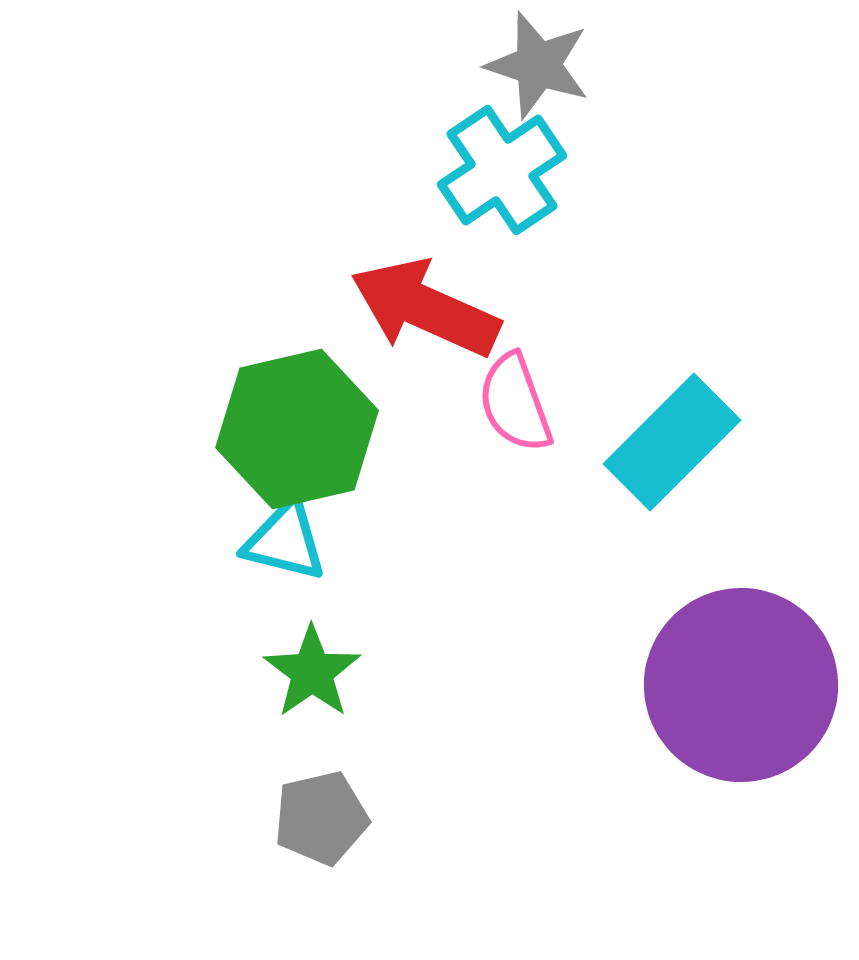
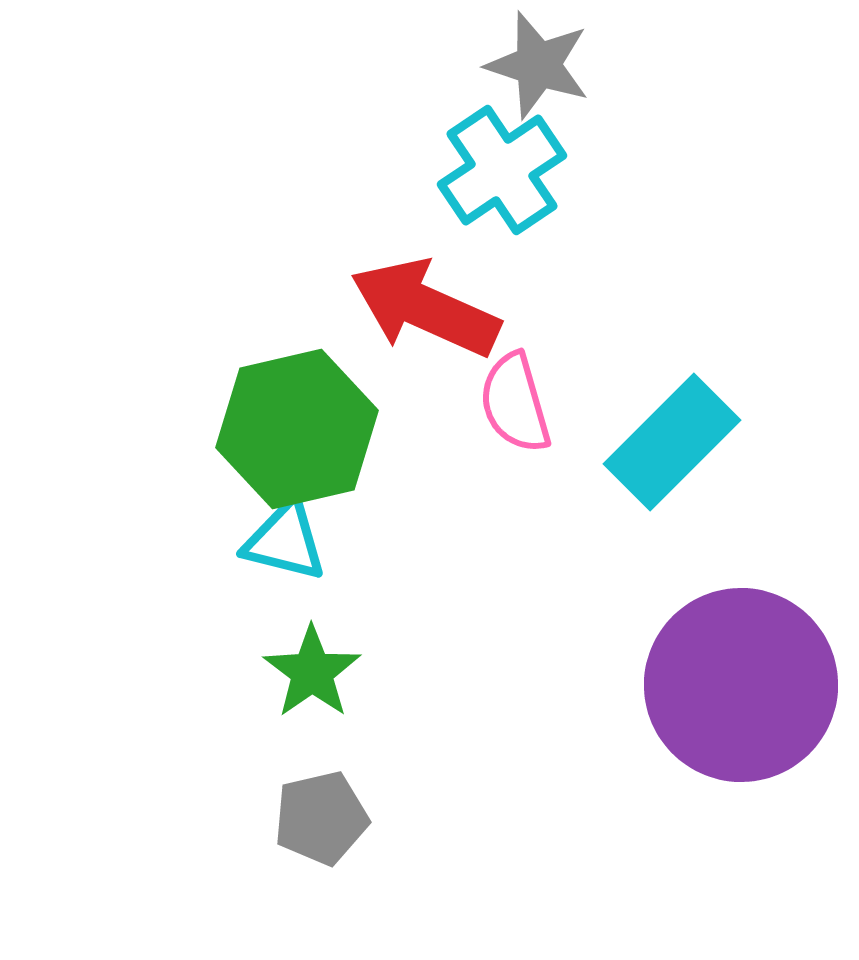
pink semicircle: rotated 4 degrees clockwise
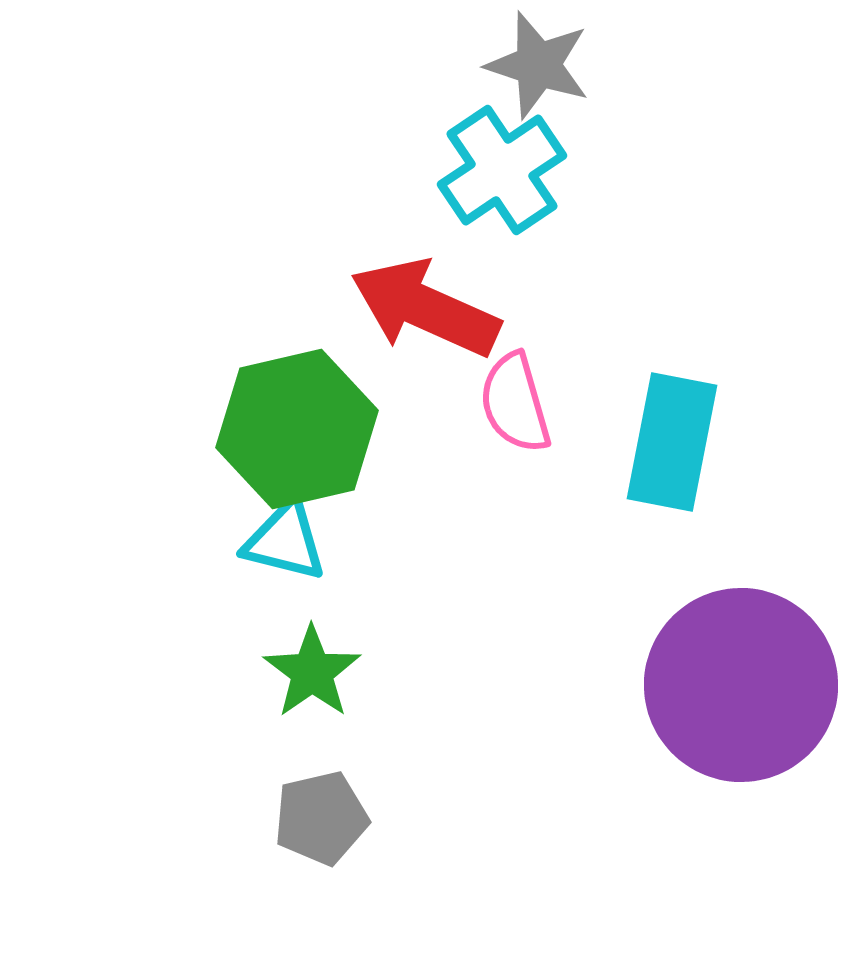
cyan rectangle: rotated 34 degrees counterclockwise
